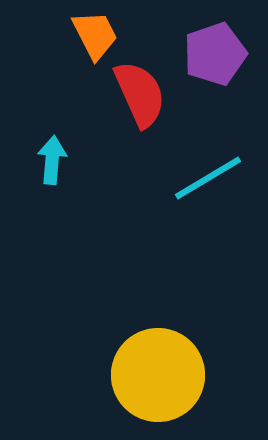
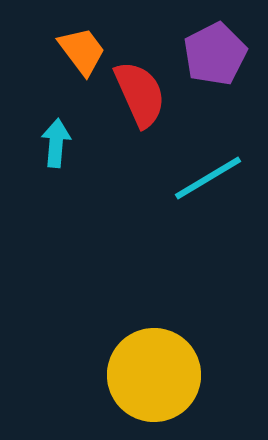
orange trapezoid: moved 13 px left, 16 px down; rotated 10 degrees counterclockwise
purple pentagon: rotated 8 degrees counterclockwise
cyan arrow: moved 4 px right, 17 px up
yellow circle: moved 4 px left
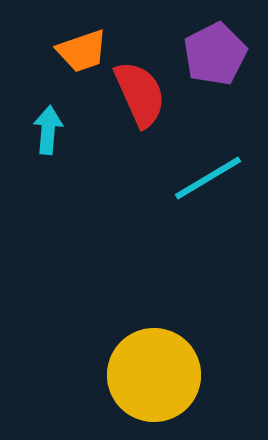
orange trapezoid: rotated 108 degrees clockwise
cyan arrow: moved 8 px left, 13 px up
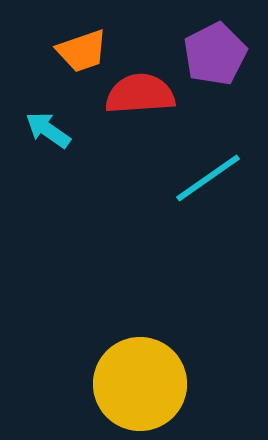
red semicircle: rotated 70 degrees counterclockwise
cyan arrow: rotated 60 degrees counterclockwise
cyan line: rotated 4 degrees counterclockwise
yellow circle: moved 14 px left, 9 px down
